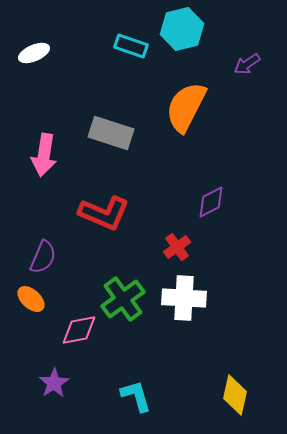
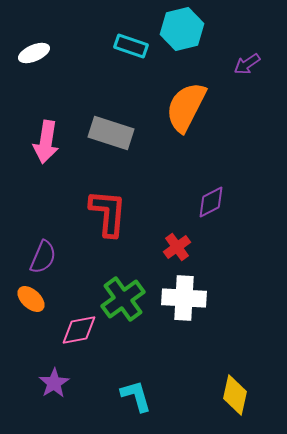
pink arrow: moved 2 px right, 13 px up
red L-shape: moved 4 px right; rotated 108 degrees counterclockwise
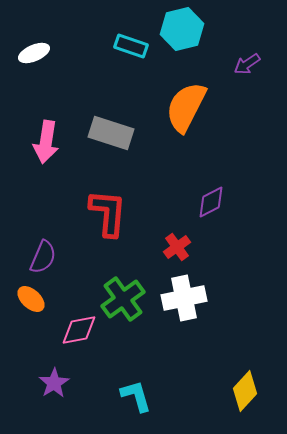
white cross: rotated 15 degrees counterclockwise
yellow diamond: moved 10 px right, 4 px up; rotated 30 degrees clockwise
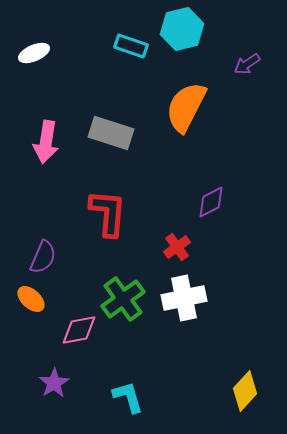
cyan L-shape: moved 8 px left, 1 px down
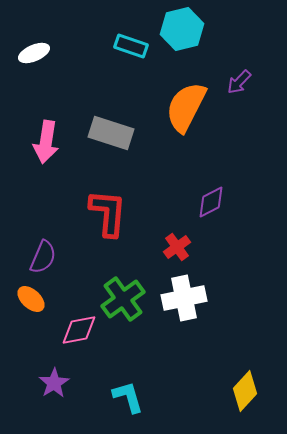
purple arrow: moved 8 px left, 18 px down; rotated 12 degrees counterclockwise
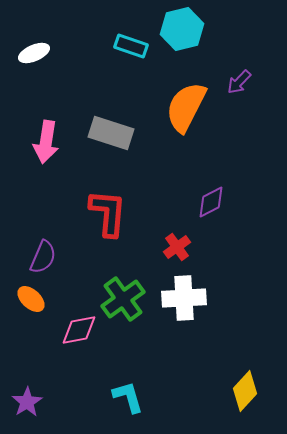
white cross: rotated 9 degrees clockwise
purple star: moved 27 px left, 19 px down
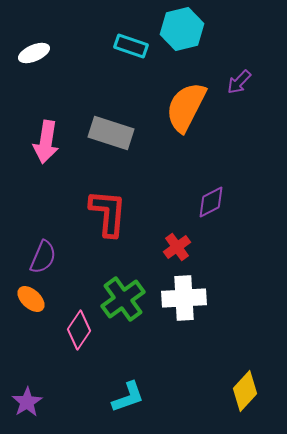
pink diamond: rotated 45 degrees counterclockwise
cyan L-shape: rotated 87 degrees clockwise
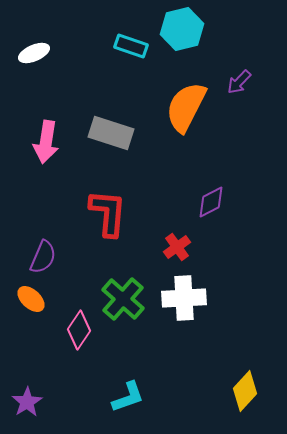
green cross: rotated 12 degrees counterclockwise
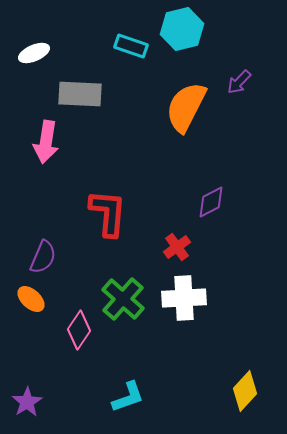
gray rectangle: moved 31 px left, 39 px up; rotated 15 degrees counterclockwise
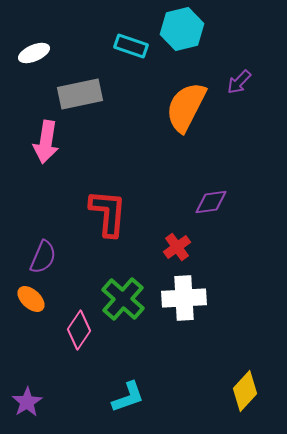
gray rectangle: rotated 15 degrees counterclockwise
purple diamond: rotated 20 degrees clockwise
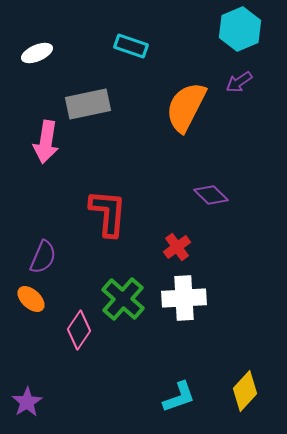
cyan hexagon: moved 58 px right; rotated 9 degrees counterclockwise
white ellipse: moved 3 px right
purple arrow: rotated 12 degrees clockwise
gray rectangle: moved 8 px right, 10 px down
purple diamond: moved 7 px up; rotated 52 degrees clockwise
cyan L-shape: moved 51 px right
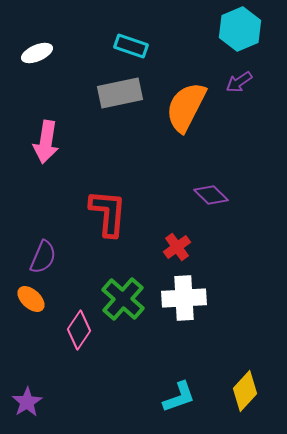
gray rectangle: moved 32 px right, 11 px up
